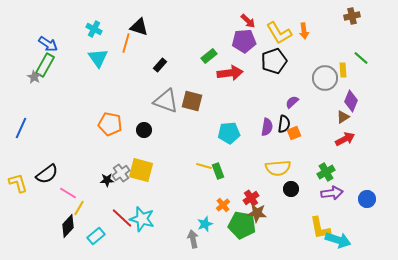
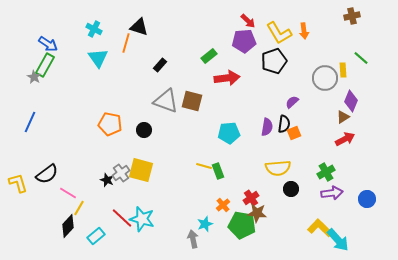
red arrow at (230, 73): moved 3 px left, 5 px down
blue line at (21, 128): moved 9 px right, 6 px up
black star at (107, 180): rotated 24 degrees clockwise
yellow L-shape at (320, 228): rotated 145 degrees clockwise
cyan arrow at (338, 240): rotated 30 degrees clockwise
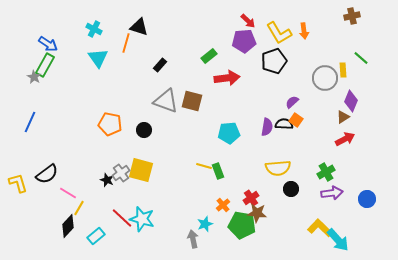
black semicircle at (284, 124): rotated 96 degrees counterclockwise
orange square at (294, 133): moved 2 px right, 13 px up; rotated 32 degrees counterclockwise
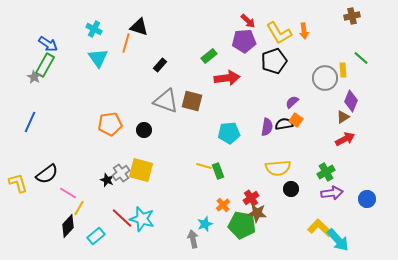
orange pentagon at (110, 124): rotated 20 degrees counterclockwise
black semicircle at (284, 124): rotated 12 degrees counterclockwise
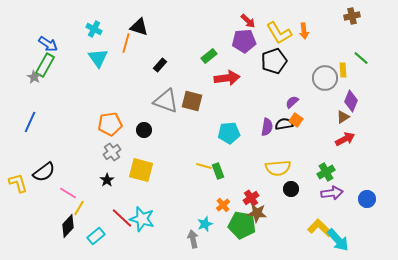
gray cross at (121, 173): moved 9 px left, 21 px up
black semicircle at (47, 174): moved 3 px left, 2 px up
black star at (107, 180): rotated 16 degrees clockwise
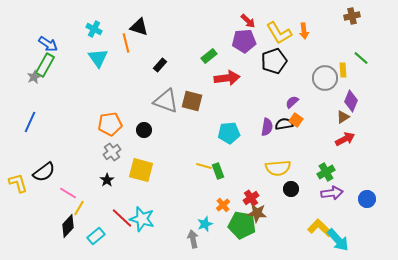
orange line at (126, 43): rotated 30 degrees counterclockwise
gray star at (34, 77): rotated 16 degrees clockwise
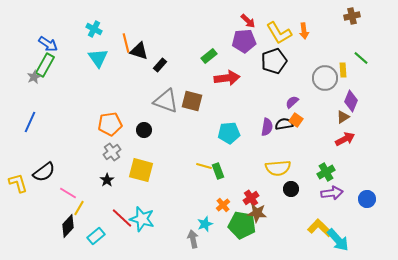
black triangle at (139, 27): moved 24 px down
